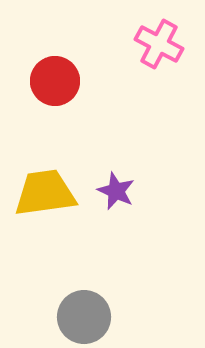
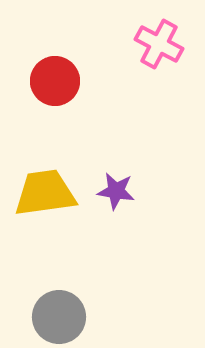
purple star: rotated 15 degrees counterclockwise
gray circle: moved 25 px left
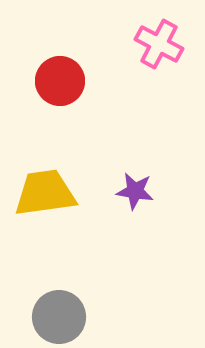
red circle: moved 5 px right
purple star: moved 19 px right
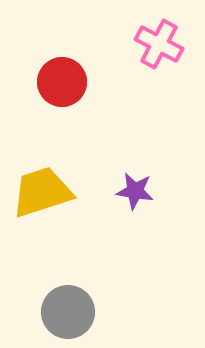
red circle: moved 2 px right, 1 px down
yellow trapezoid: moved 3 px left, 1 px up; rotated 10 degrees counterclockwise
gray circle: moved 9 px right, 5 px up
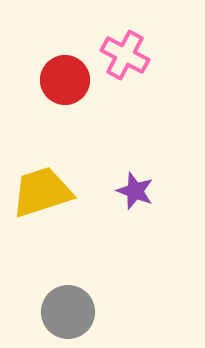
pink cross: moved 34 px left, 11 px down
red circle: moved 3 px right, 2 px up
purple star: rotated 12 degrees clockwise
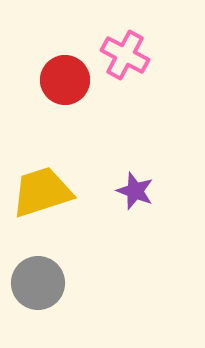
gray circle: moved 30 px left, 29 px up
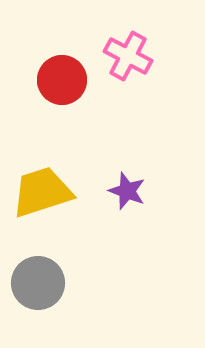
pink cross: moved 3 px right, 1 px down
red circle: moved 3 px left
purple star: moved 8 px left
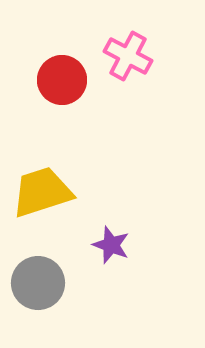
purple star: moved 16 px left, 54 px down
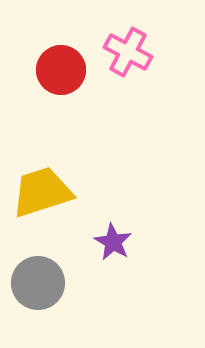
pink cross: moved 4 px up
red circle: moved 1 px left, 10 px up
purple star: moved 2 px right, 3 px up; rotated 9 degrees clockwise
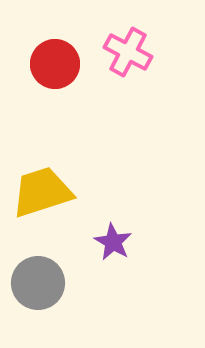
red circle: moved 6 px left, 6 px up
